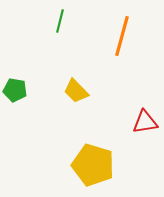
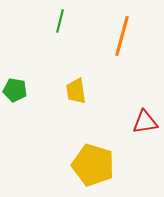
yellow trapezoid: rotated 36 degrees clockwise
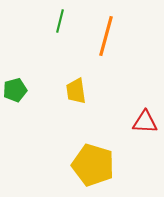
orange line: moved 16 px left
green pentagon: rotated 25 degrees counterclockwise
red triangle: rotated 12 degrees clockwise
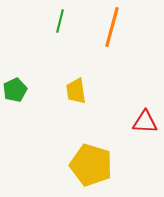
orange line: moved 6 px right, 9 px up
green pentagon: rotated 10 degrees counterclockwise
yellow pentagon: moved 2 px left
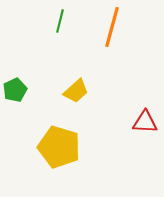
yellow trapezoid: rotated 124 degrees counterclockwise
yellow pentagon: moved 32 px left, 18 px up
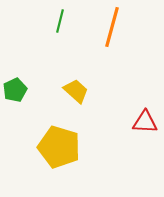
yellow trapezoid: rotated 96 degrees counterclockwise
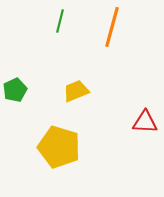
yellow trapezoid: rotated 64 degrees counterclockwise
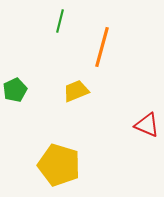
orange line: moved 10 px left, 20 px down
red triangle: moved 2 px right, 3 px down; rotated 20 degrees clockwise
yellow pentagon: moved 18 px down
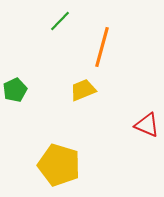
green line: rotated 30 degrees clockwise
yellow trapezoid: moved 7 px right, 1 px up
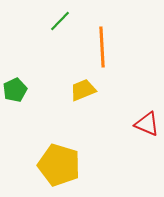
orange line: rotated 18 degrees counterclockwise
red triangle: moved 1 px up
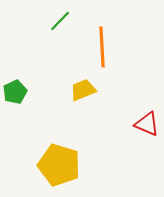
green pentagon: moved 2 px down
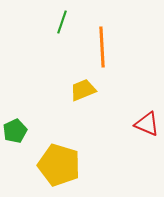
green line: moved 2 px right, 1 px down; rotated 25 degrees counterclockwise
green pentagon: moved 39 px down
